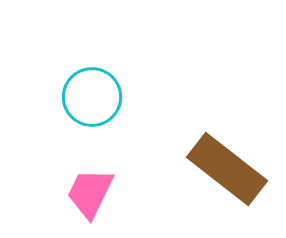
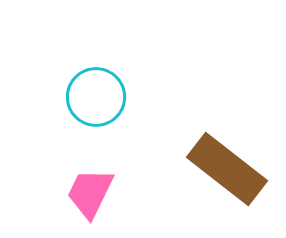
cyan circle: moved 4 px right
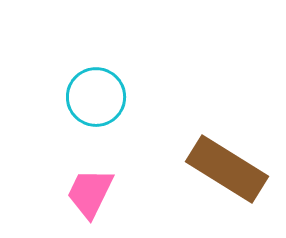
brown rectangle: rotated 6 degrees counterclockwise
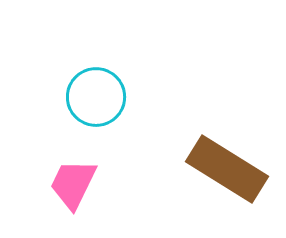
pink trapezoid: moved 17 px left, 9 px up
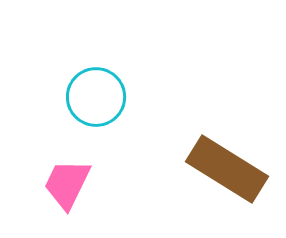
pink trapezoid: moved 6 px left
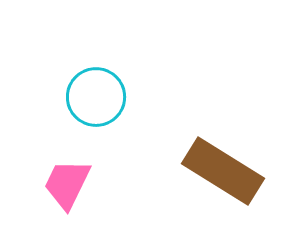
brown rectangle: moved 4 px left, 2 px down
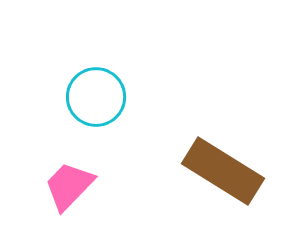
pink trapezoid: moved 2 px right, 2 px down; rotated 18 degrees clockwise
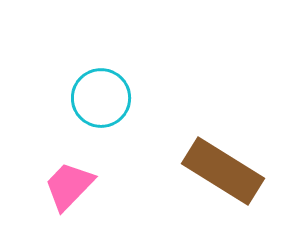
cyan circle: moved 5 px right, 1 px down
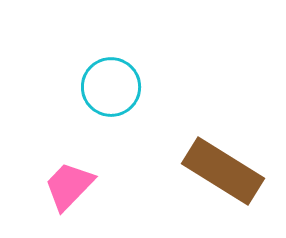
cyan circle: moved 10 px right, 11 px up
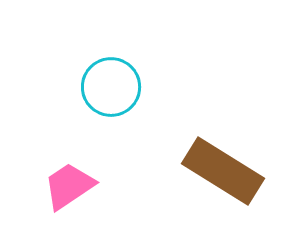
pink trapezoid: rotated 12 degrees clockwise
